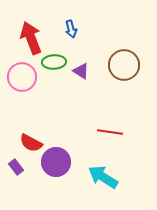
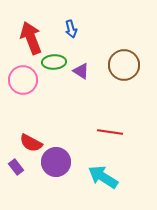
pink circle: moved 1 px right, 3 px down
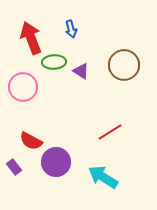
pink circle: moved 7 px down
red line: rotated 40 degrees counterclockwise
red semicircle: moved 2 px up
purple rectangle: moved 2 px left
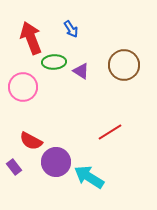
blue arrow: rotated 18 degrees counterclockwise
cyan arrow: moved 14 px left
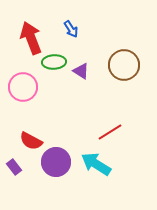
cyan arrow: moved 7 px right, 13 px up
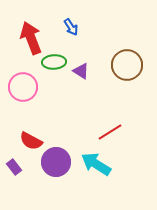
blue arrow: moved 2 px up
brown circle: moved 3 px right
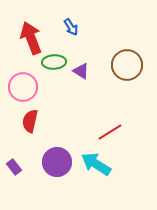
red semicircle: moved 1 px left, 20 px up; rotated 75 degrees clockwise
purple circle: moved 1 px right
